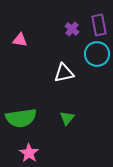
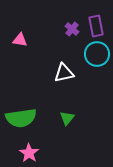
purple rectangle: moved 3 px left, 1 px down
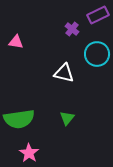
purple rectangle: moved 2 px right, 11 px up; rotated 75 degrees clockwise
pink triangle: moved 4 px left, 2 px down
white triangle: rotated 25 degrees clockwise
green semicircle: moved 2 px left, 1 px down
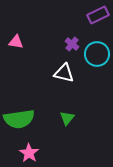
purple cross: moved 15 px down
